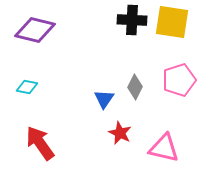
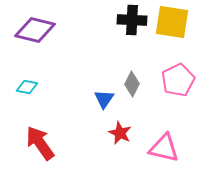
pink pentagon: moved 1 px left; rotated 8 degrees counterclockwise
gray diamond: moved 3 px left, 3 px up
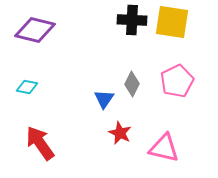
pink pentagon: moved 1 px left, 1 px down
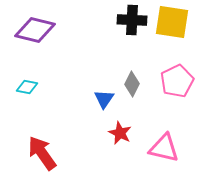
red arrow: moved 2 px right, 10 px down
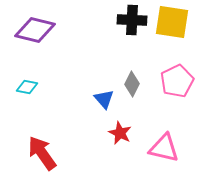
blue triangle: rotated 15 degrees counterclockwise
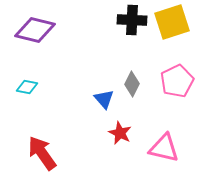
yellow square: rotated 27 degrees counterclockwise
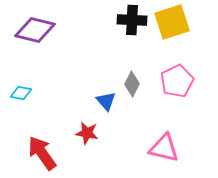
cyan diamond: moved 6 px left, 6 px down
blue triangle: moved 2 px right, 2 px down
red star: moved 33 px left; rotated 15 degrees counterclockwise
